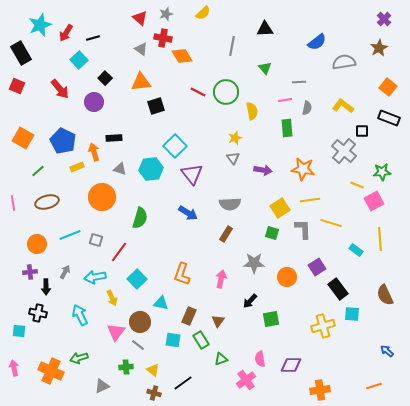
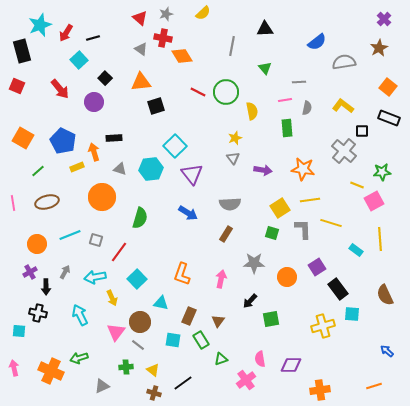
black rectangle at (21, 53): moved 1 px right, 2 px up; rotated 15 degrees clockwise
purple cross at (30, 272): rotated 24 degrees counterclockwise
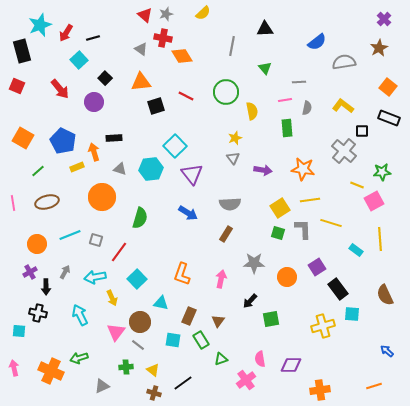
red triangle at (140, 18): moved 5 px right, 3 px up
red line at (198, 92): moved 12 px left, 4 px down
green square at (272, 233): moved 6 px right
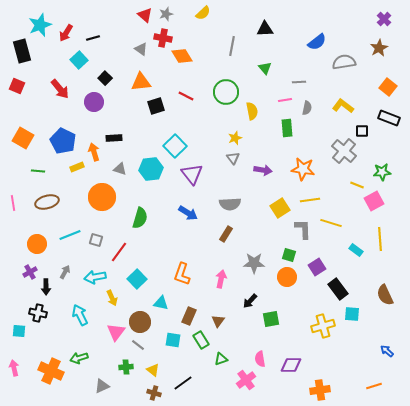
green line at (38, 171): rotated 48 degrees clockwise
green square at (278, 233): moved 11 px right, 22 px down
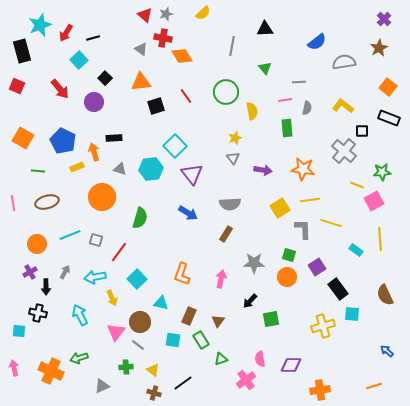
red line at (186, 96): rotated 28 degrees clockwise
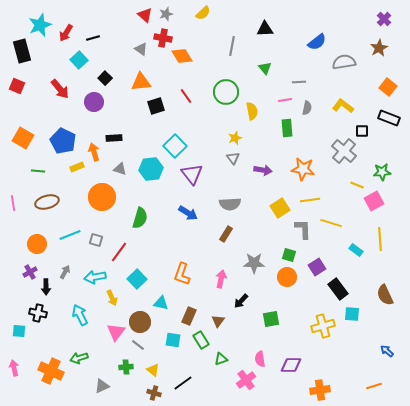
black arrow at (250, 301): moved 9 px left
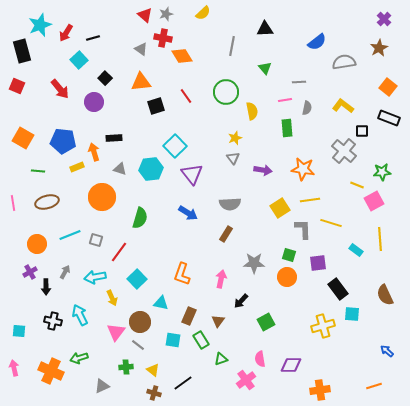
blue pentagon at (63, 141): rotated 20 degrees counterclockwise
purple square at (317, 267): moved 1 px right, 4 px up; rotated 24 degrees clockwise
black cross at (38, 313): moved 15 px right, 8 px down
green square at (271, 319): moved 5 px left, 3 px down; rotated 18 degrees counterclockwise
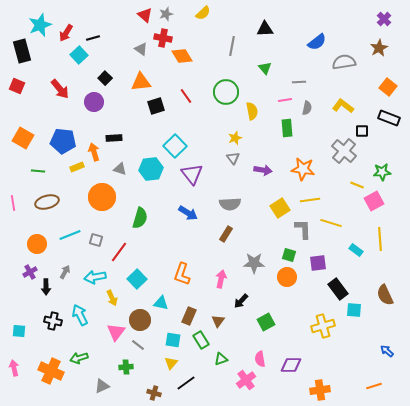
cyan square at (79, 60): moved 5 px up
cyan square at (352, 314): moved 2 px right, 4 px up
brown circle at (140, 322): moved 2 px up
yellow triangle at (153, 370): moved 18 px right, 7 px up; rotated 32 degrees clockwise
black line at (183, 383): moved 3 px right
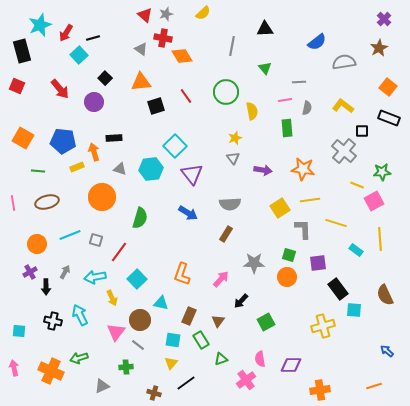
yellow line at (331, 223): moved 5 px right
pink arrow at (221, 279): rotated 30 degrees clockwise
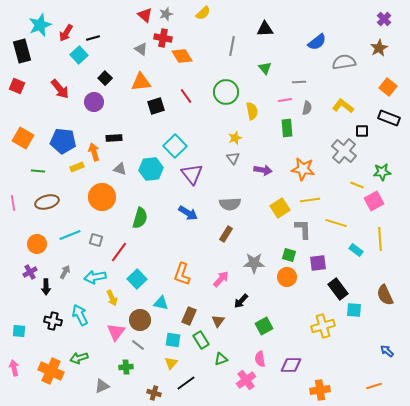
green square at (266, 322): moved 2 px left, 4 px down
